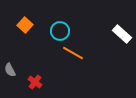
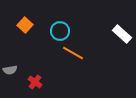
gray semicircle: rotated 72 degrees counterclockwise
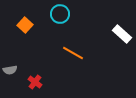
cyan circle: moved 17 px up
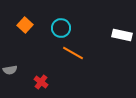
cyan circle: moved 1 px right, 14 px down
white rectangle: moved 1 px down; rotated 30 degrees counterclockwise
red cross: moved 6 px right
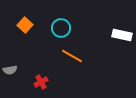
orange line: moved 1 px left, 3 px down
red cross: rotated 24 degrees clockwise
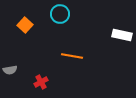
cyan circle: moved 1 px left, 14 px up
orange line: rotated 20 degrees counterclockwise
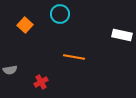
orange line: moved 2 px right, 1 px down
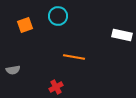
cyan circle: moved 2 px left, 2 px down
orange square: rotated 28 degrees clockwise
gray semicircle: moved 3 px right
red cross: moved 15 px right, 5 px down
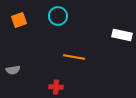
orange square: moved 6 px left, 5 px up
red cross: rotated 32 degrees clockwise
